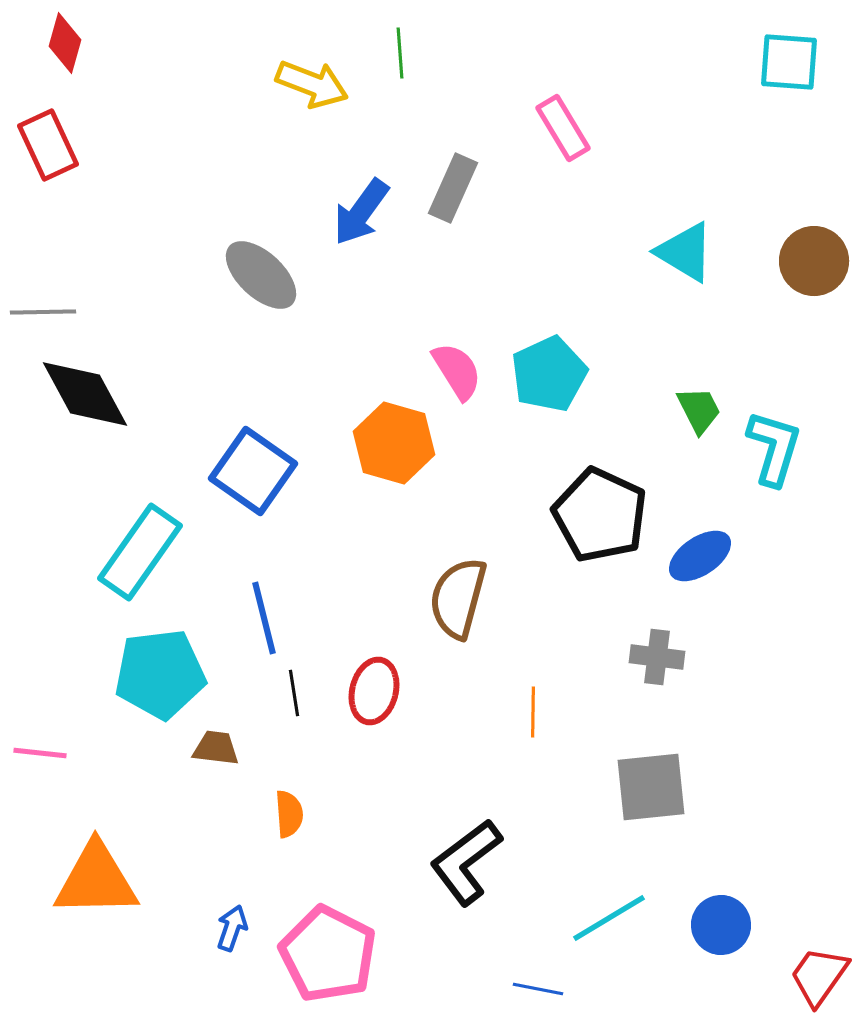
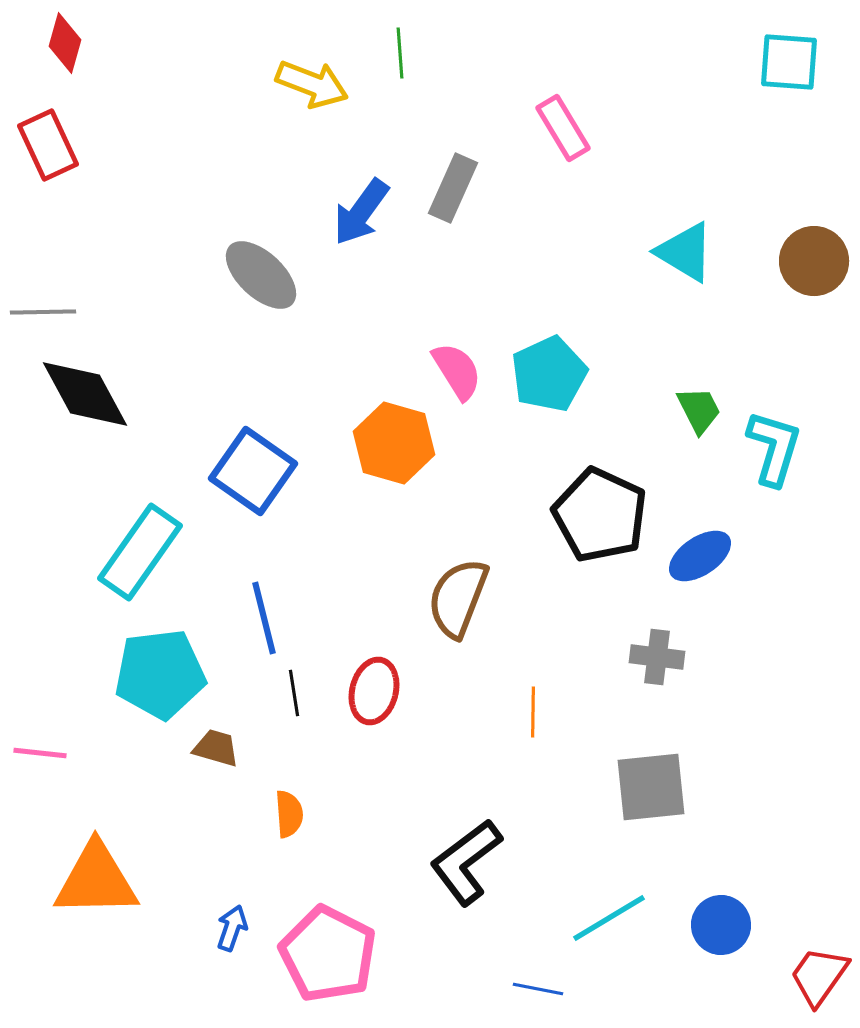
brown semicircle at (458, 598): rotated 6 degrees clockwise
brown trapezoid at (216, 748): rotated 9 degrees clockwise
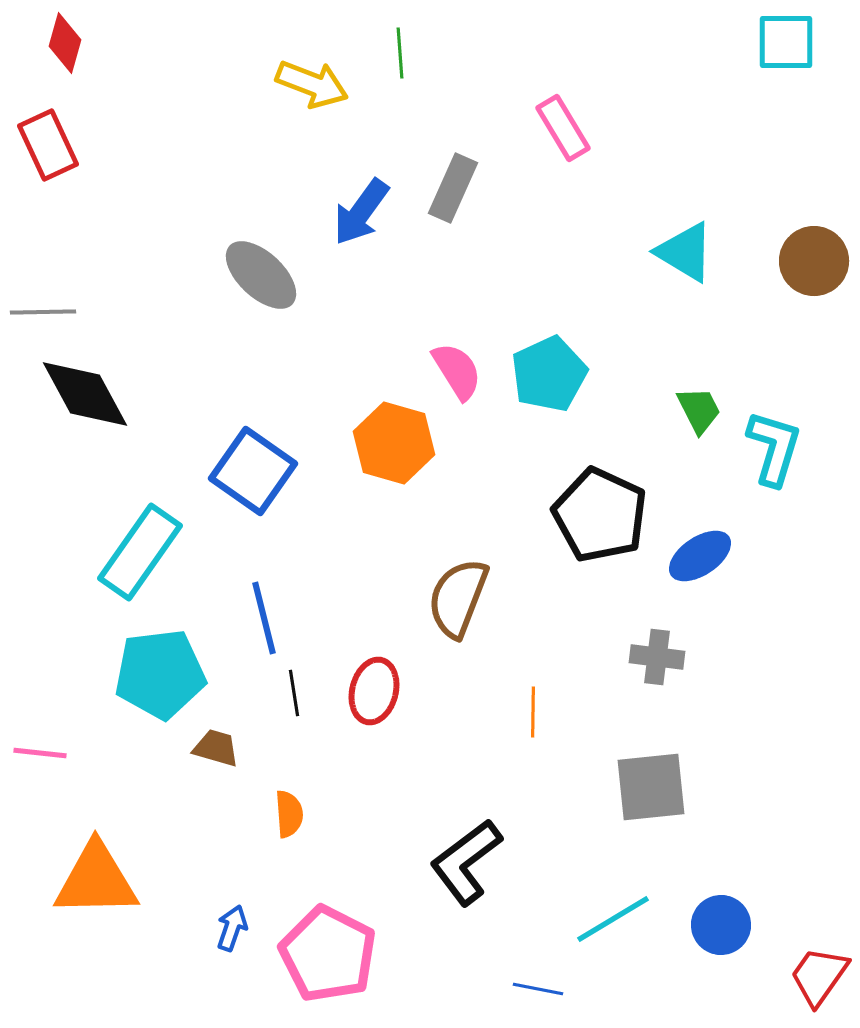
cyan square at (789, 62): moved 3 px left, 20 px up; rotated 4 degrees counterclockwise
cyan line at (609, 918): moved 4 px right, 1 px down
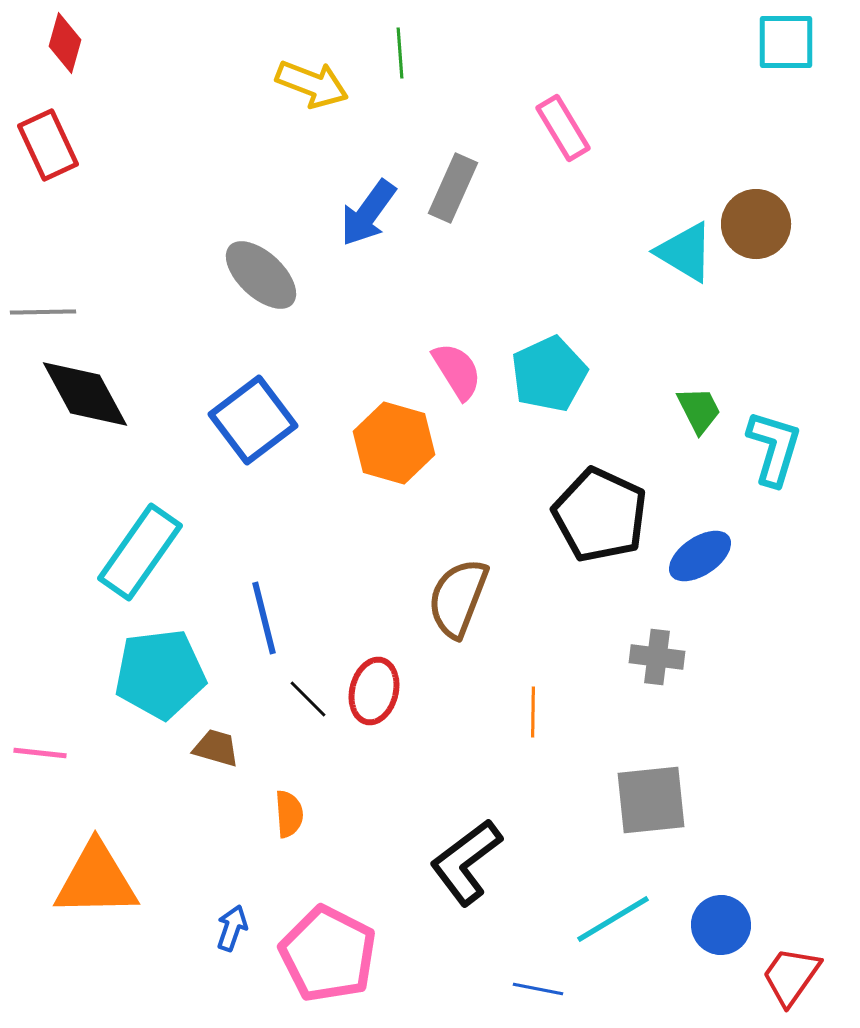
blue arrow at (361, 212): moved 7 px right, 1 px down
brown circle at (814, 261): moved 58 px left, 37 px up
blue square at (253, 471): moved 51 px up; rotated 18 degrees clockwise
black line at (294, 693): moved 14 px right, 6 px down; rotated 36 degrees counterclockwise
gray square at (651, 787): moved 13 px down
red trapezoid at (819, 976): moved 28 px left
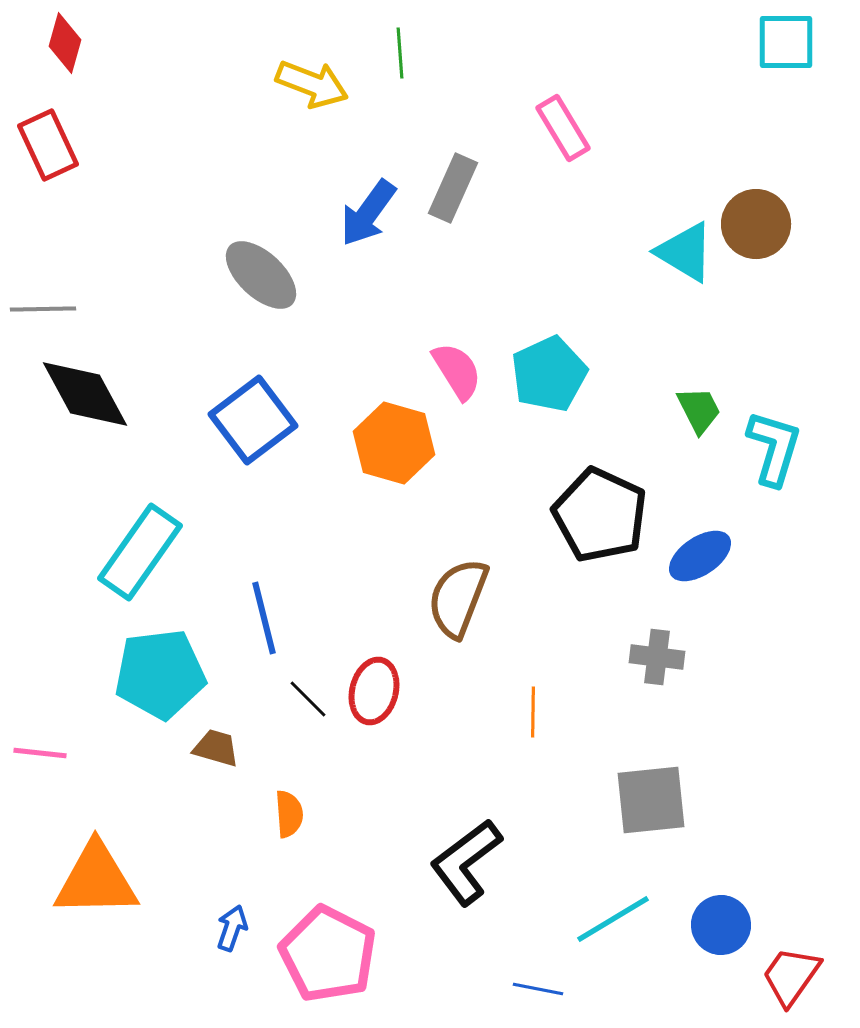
gray line at (43, 312): moved 3 px up
